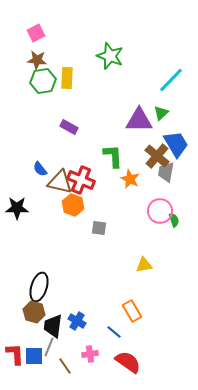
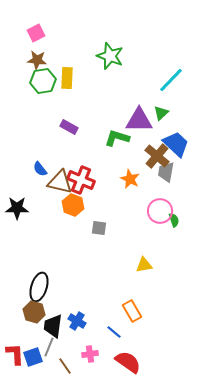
blue trapezoid: rotated 16 degrees counterclockwise
green L-shape: moved 4 px right, 18 px up; rotated 70 degrees counterclockwise
blue square: moved 1 px left, 1 px down; rotated 18 degrees counterclockwise
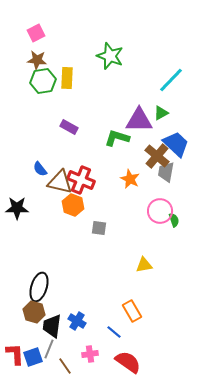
green triangle: rotated 14 degrees clockwise
black trapezoid: moved 1 px left
gray line: moved 2 px down
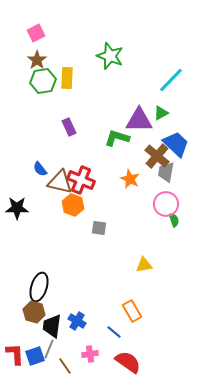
brown star: rotated 30 degrees clockwise
purple rectangle: rotated 36 degrees clockwise
pink circle: moved 6 px right, 7 px up
blue square: moved 2 px right, 1 px up
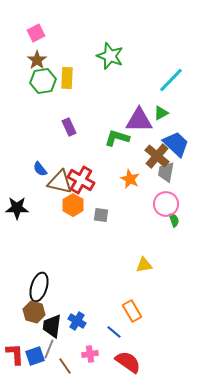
red cross: rotated 8 degrees clockwise
orange hexagon: rotated 10 degrees clockwise
gray square: moved 2 px right, 13 px up
